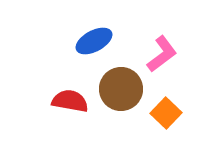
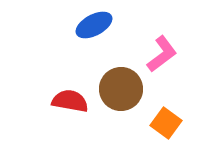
blue ellipse: moved 16 px up
orange square: moved 10 px down; rotated 8 degrees counterclockwise
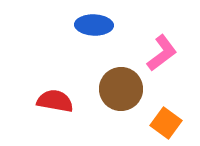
blue ellipse: rotated 30 degrees clockwise
pink L-shape: moved 1 px up
red semicircle: moved 15 px left
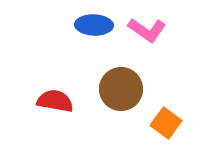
pink L-shape: moved 15 px left, 23 px up; rotated 72 degrees clockwise
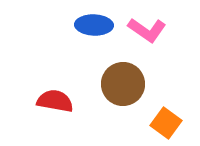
brown circle: moved 2 px right, 5 px up
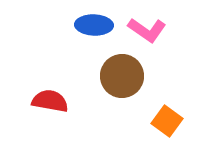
brown circle: moved 1 px left, 8 px up
red semicircle: moved 5 px left
orange square: moved 1 px right, 2 px up
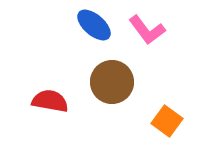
blue ellipse: rotated 39 degrees clockwise
pink L-shape: rotated 18 degrees clockwise
brown circle: moved 10 px left, 6 px down
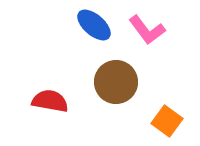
brown circle: moved 4 px right
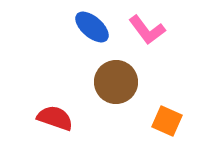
blue ellipse: moved 2 px left, 2 px down
red semicircle: moved 5 px right, 17 px down; rotated 9 degrees clockwise
orange square: rotated 12 degrees counterclockwise
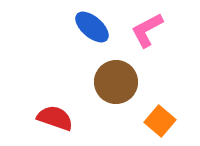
pink L-shape: rotated 99 degrees clockwise
orange square: moved 7 px left; rotated 16 degrees clockwise
